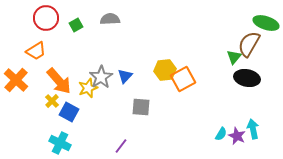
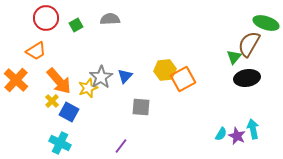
black ellipse: rotated 20 degrees counterclockwise
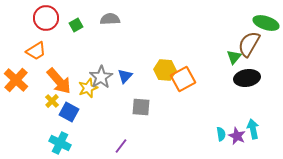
yellow hexagon: rotated 10 degrees clockwise
cyan semicircle: rotated 40 degrees counterclockwise
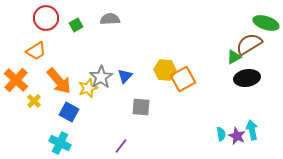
brown semicircle: rotated 28 degrees clockwise
green triangle: rotated 21 degrees clockwise
yellow cross: moved 18 px left
cyan arrow: moved 1 px left, 1 px down
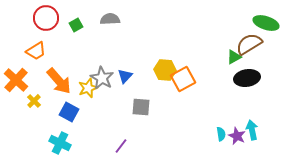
gray star: moved 1 px right, 1 px down; rotated 10 degrees counterclockwise
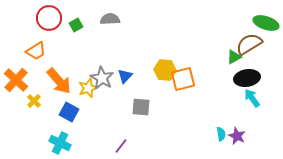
red circle: moved 3 px right
orange square: rotated 15 degrees clockwise
cyan arrow: moved 32 px up; rotated 24 degrees counterclockwise
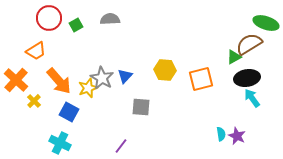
orange square: moved 18 px right
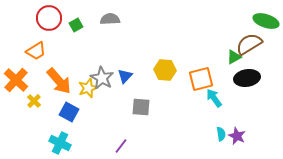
green ellipse: moved 2 px up
cyan arrow: moved 38 px left
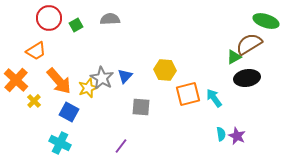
orange square: moved 13 px left, 15 px down
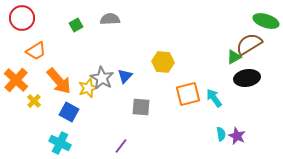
red circle: moved 27 px left
yellow hexagon: moved 2 px left, 8 px up
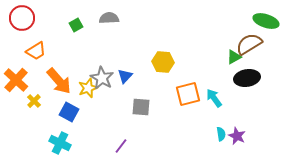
gray semicircle: moved 1 px left, 1 px up
